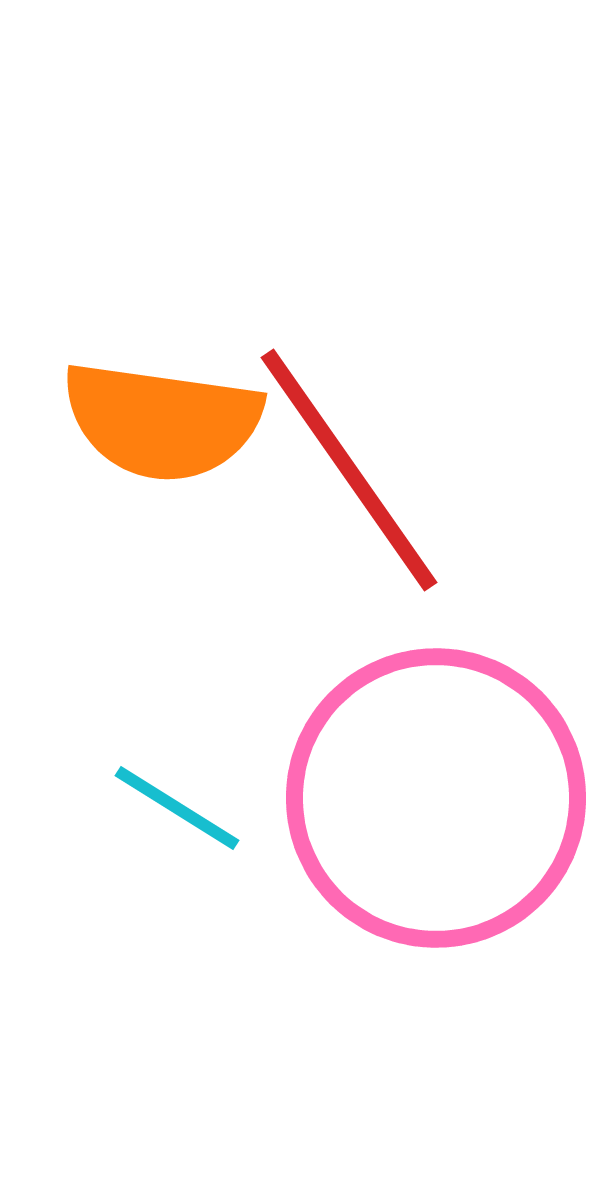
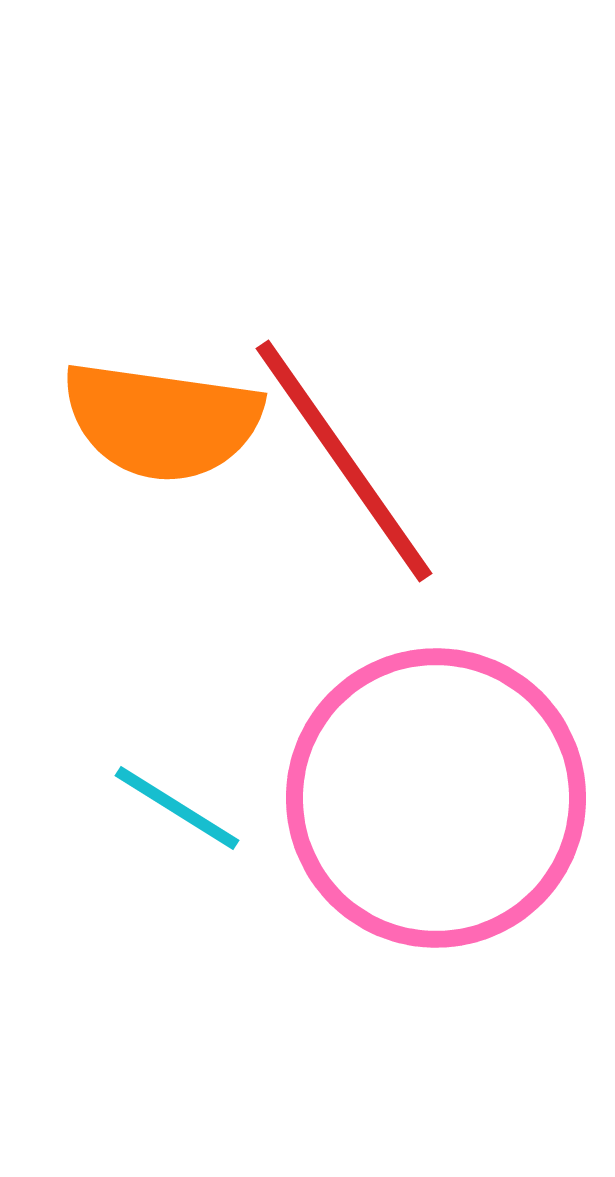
red line: moved 5 px left, 9 px up
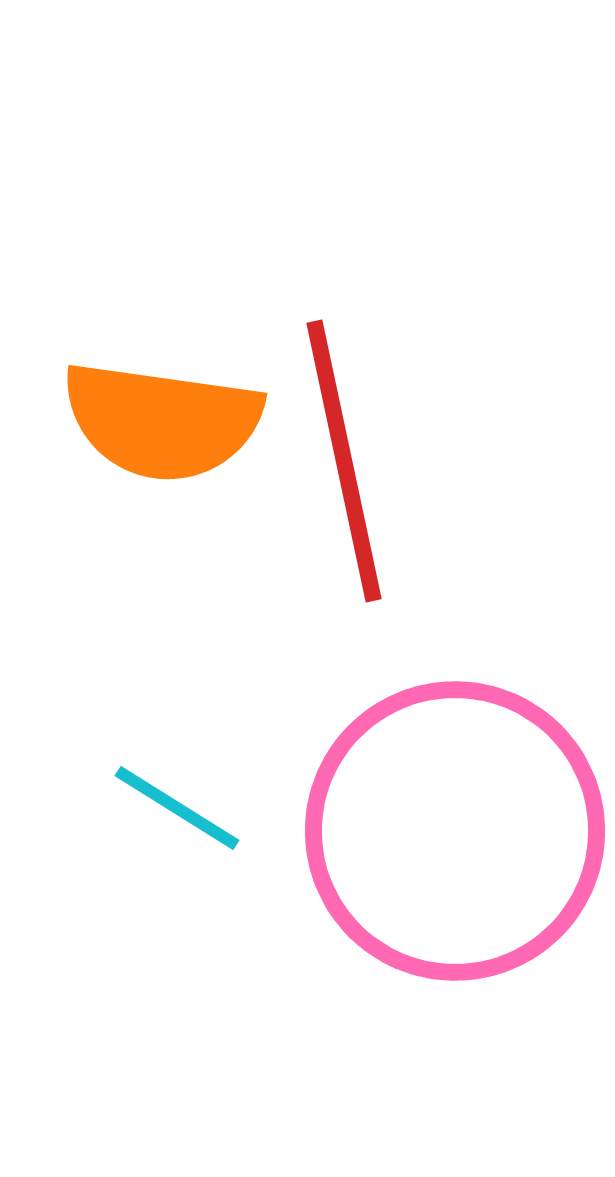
red line: rotated 23 degrees clockwise
pink circle: moved 19 px right, 33 px down
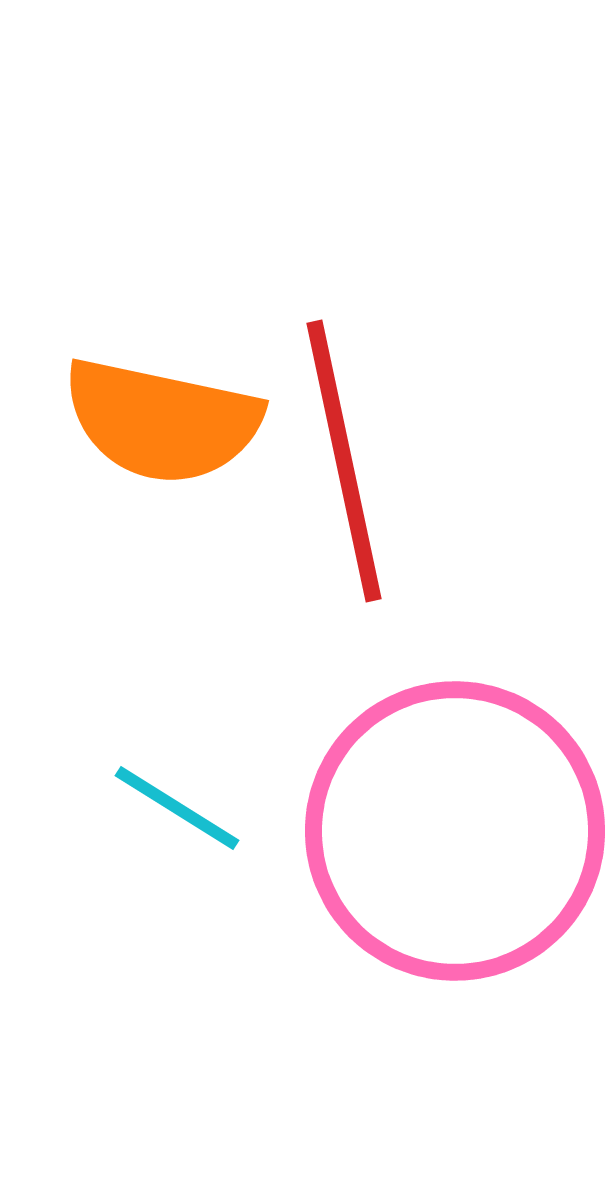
orange semicircle: rotated 4 degrees clockwise
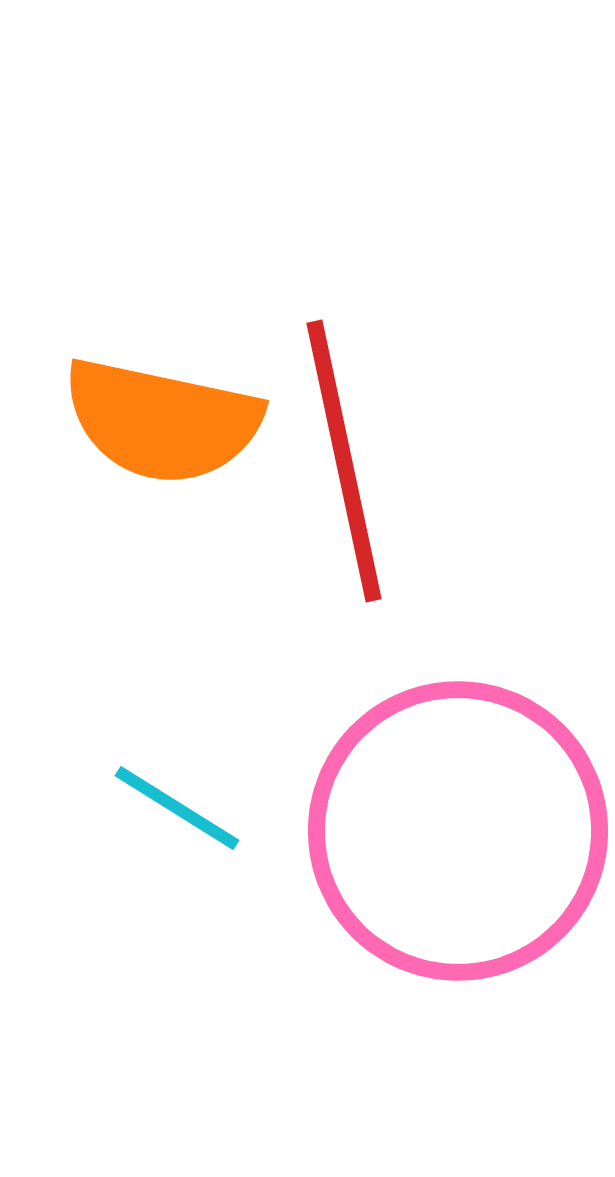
pink circle: moved 3 px right
